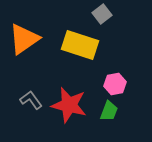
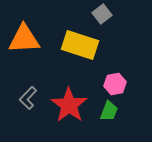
orange triangle: rotated 32 degrees clockwise
gray L-shape: moved 3 px left, 2 px up; rotated 100 degrees counterclockwise
red star: rotated 21 degrees clockwise
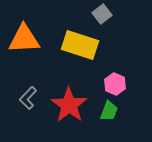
pink hexagon: rotated 25 degrees counterclockwise
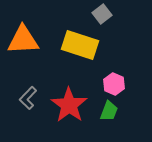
orange triangle: moved 1 px left, 1 px down
pink hexagon: moved 1 px left
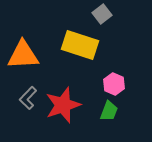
orange triangle: moved 15 px down
red star: moved 6 px left; rotated 18 degrees clockwise
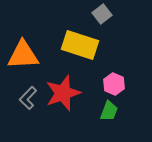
red star: moved 12 px up
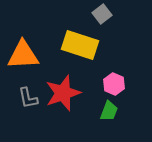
gray L-shape: rotated 55 degrees counterclockwise
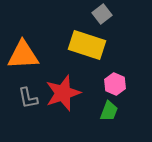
yellow rectangle: moved 7 px right
pink hexagon: moved 1 px right
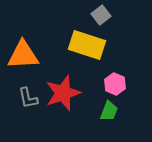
gray square: moved 1 px left, 1 px down
